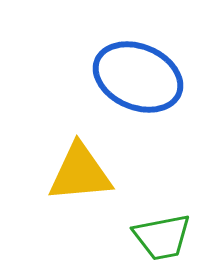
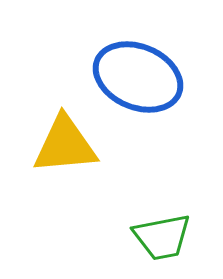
yellow triangle: moved 15 px left, 28 px up
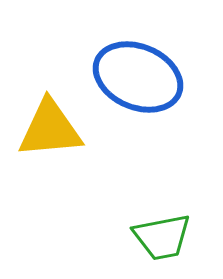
yellow triangle: moved 15 px left, 16 px up
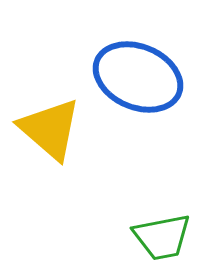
yellow triangle: rotated 46 degrees clockwise
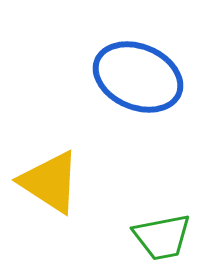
yellow triangle: moved 53 px down; rotated 8 degrees counterclockwise
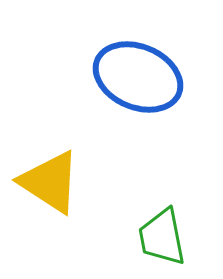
green trapezoid: rotated 90 degrees clockwise
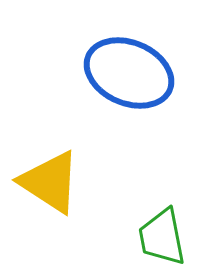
blue ellipse: moved 9 px left, 4 px up
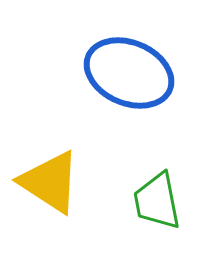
green trapezoid: moved 5 px left, 36 px up
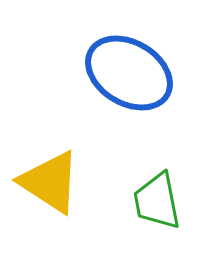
blue ellipse: rotated 8 degrees clockwise
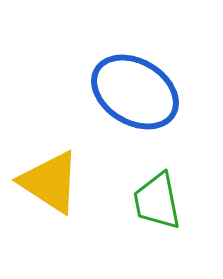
blue ellipse: moved 6 px right, 19 px down
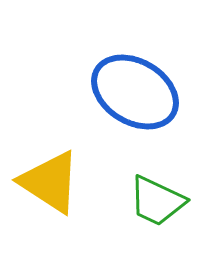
green trapezoid: rotated 54 degrees counterclockwise
